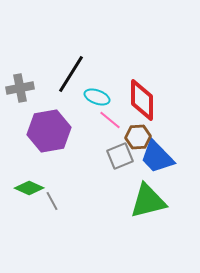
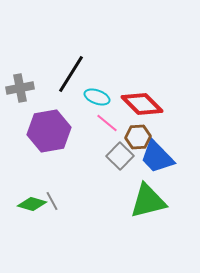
red diamond: moved 4 px down; rotated 45 degrees counterclockwise
pink line: moved 3 px left, 3 px down
gray square: rotated 24 degrees counterclockwise
green diamond: moved 3 px right, 16 px down; rotated 8 degrees counterclockwise
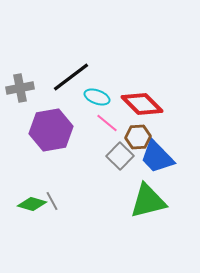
black line: moved 3 px down; rotated 21 degrees clockwise
purple hexagon: moved 2 px right, 1 px up
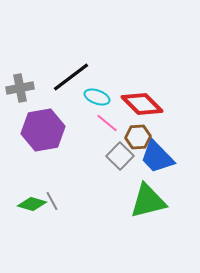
purple hexagon: moved 8 px left
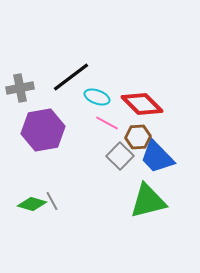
pink line: rotated 10 degrees counterclockwise
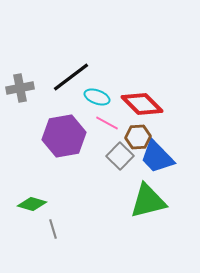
purple hexagon: moved 21 px right, 6 px down
gray line: moved 1 px right, 28 px down; rotated 12 degrees clockwise
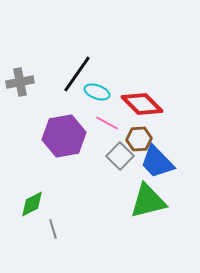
black line: moved 6 px right, 3 px up; rotated 18 degrees counterclockwise
gray cross: moved 6 px up
cyan ellipse: moved 5 px up
brown hexagon: moved 1 px right, 2 px down
blue trapezoid: moved 5 px down
green diamond: rotated 44 degrees counterclockwise
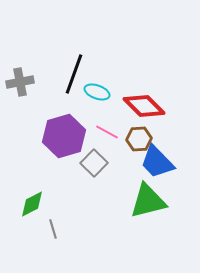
black line: moved 3 px left; rotated 15 degrees counterclockwise
red diamond: moved 2 px right, 2 px down
pink line: moved 9 px down
purple hexagon: rotated 6 degrees counterclockwise
gray square: moved 26 px left, 7 px down
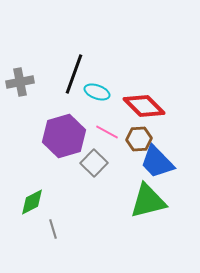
green diamond: moved 2 px up
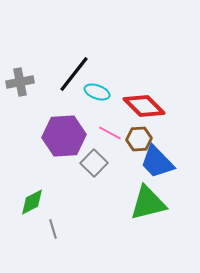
black line: rotated 18 degrees clockwise
pink line: moved 3 px right, 1 px down
purple hexagon: rotated 12 degrees clockwise
green triangle: moved 2 px down
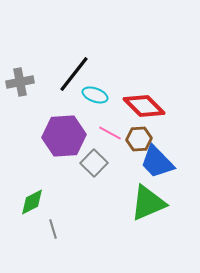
cyan ellipse: moved 2 px left, 3 px down
green triangle: rotated 9 degrees counterclockwise
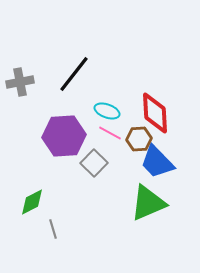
cyan ellipse: moved 12 px right, 16 px down
red diamond: moved 11 px right, 7 px down; rotated 42 degrees clockwise
